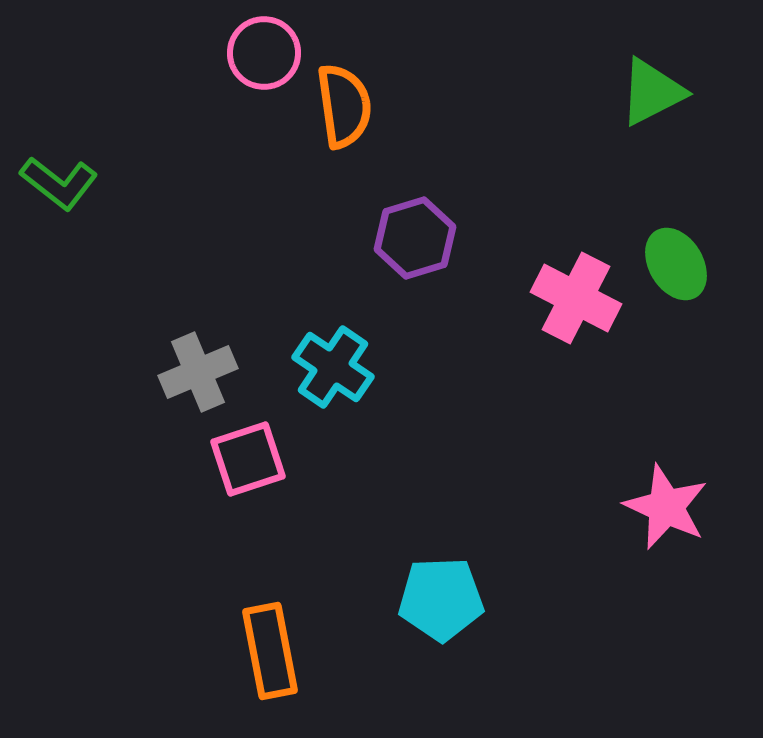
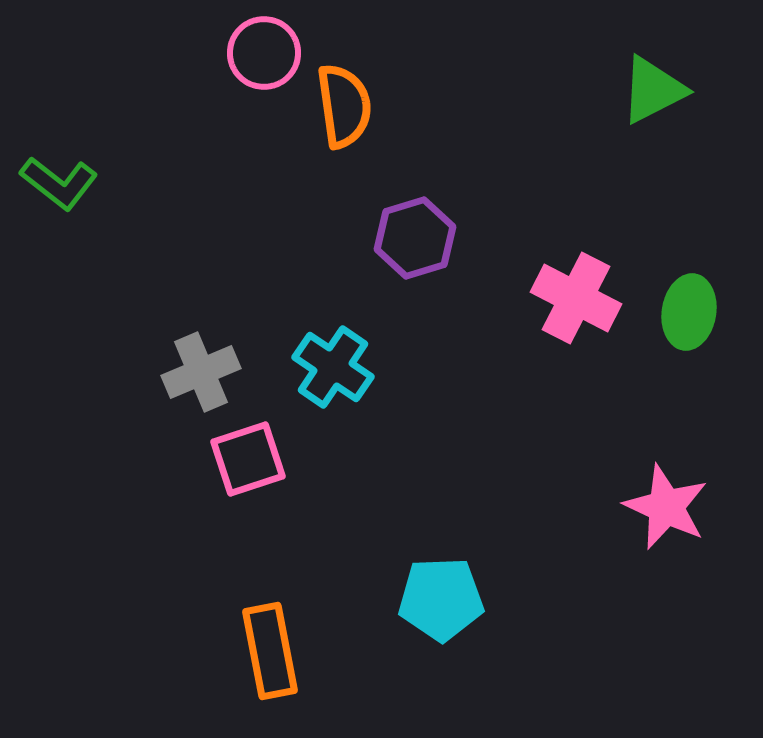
green triangle: moved 1 px right, 2 px up
green ellipse: moved 13 px right, 48 px down; rotated 40 degrees clockwise
gray cross: moved 3 px right
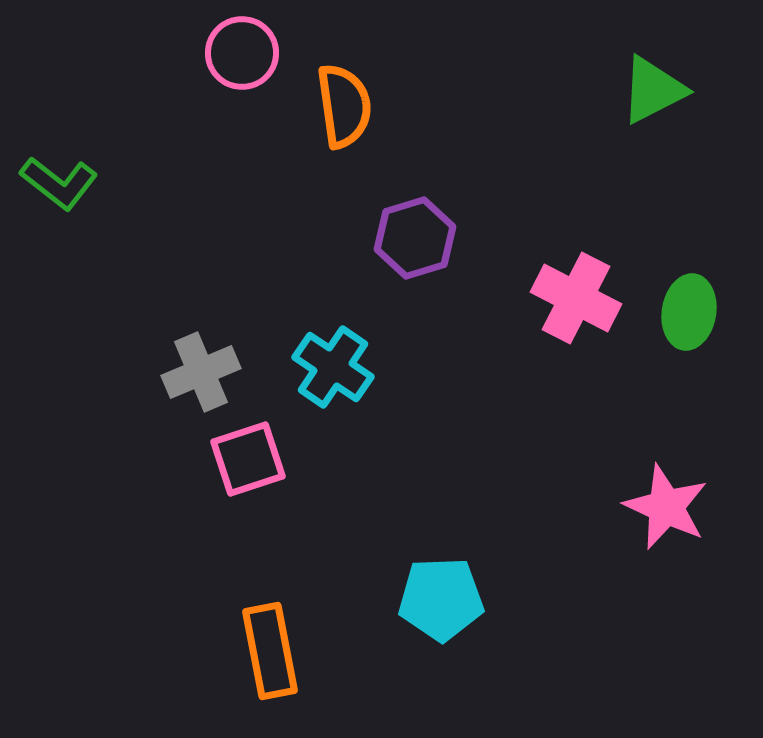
pink circle: moved 22 px left
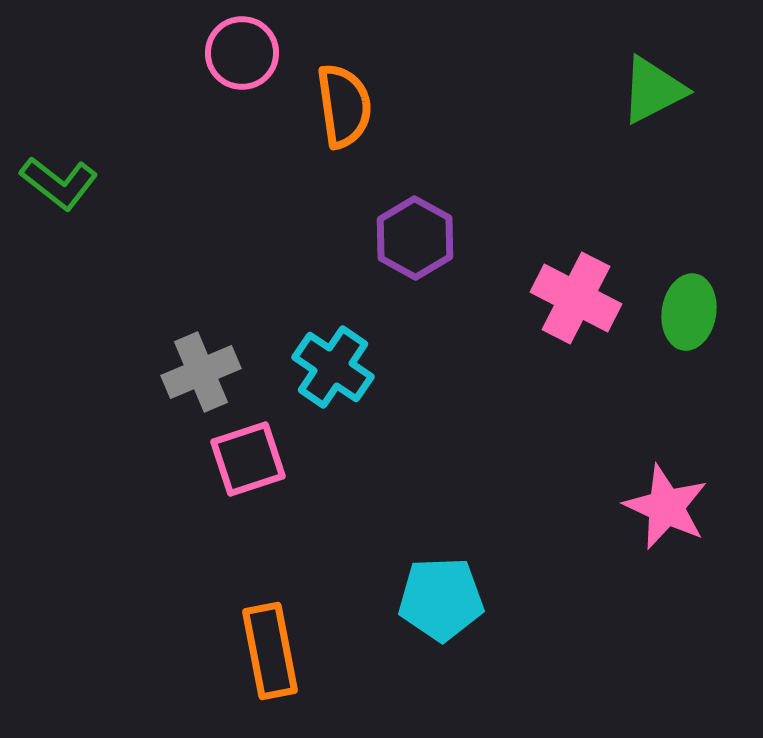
purple hexagon: rotated 14 degrees counterclockwise
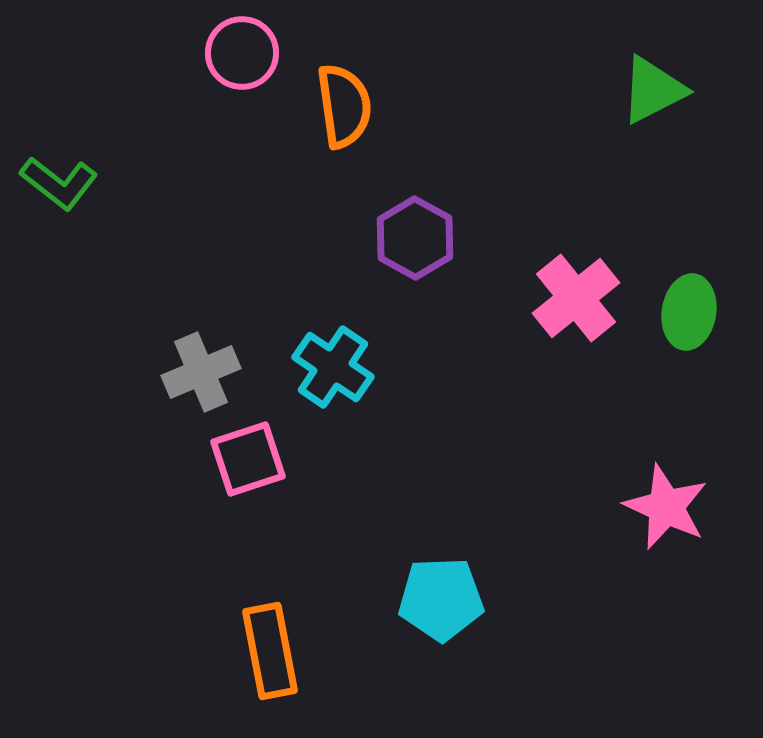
pink cross: rotated 24 degrees clockwise
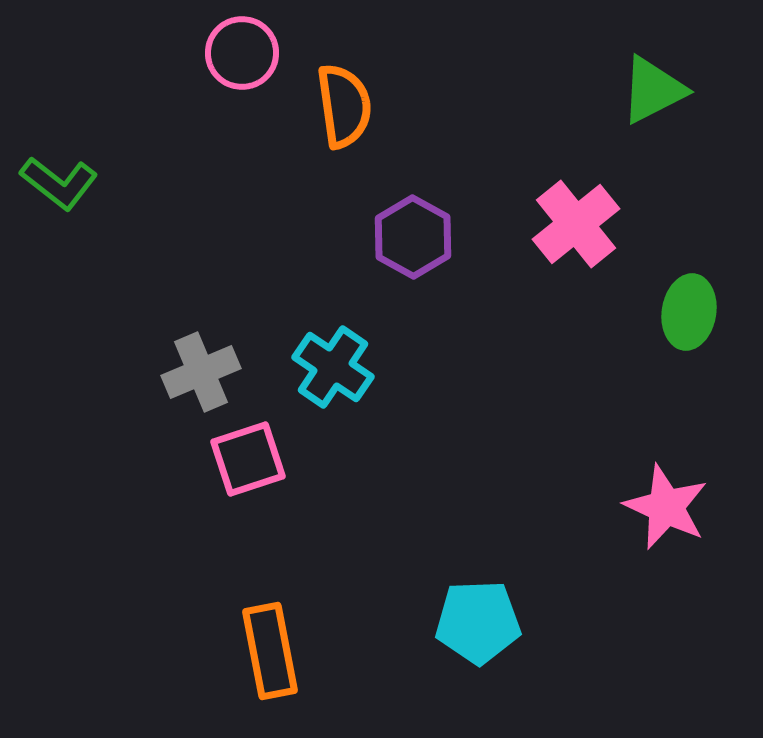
purple hexagon: moved 2 px left, 1 px up
pink cross: moved 74 px up
cyan pentagon: moved 37 px right, 23 px down
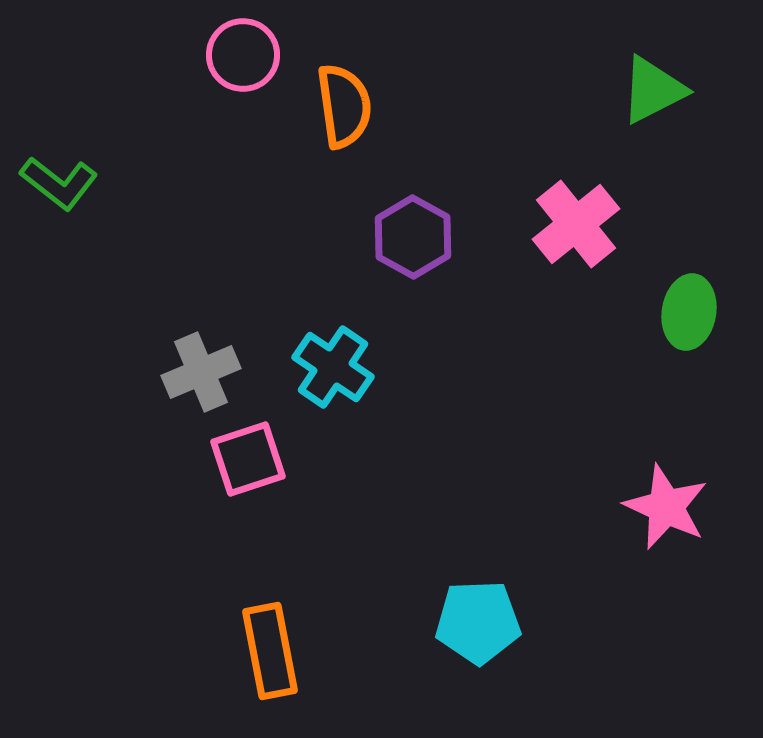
pink circle: moved 1 px right, 2 px down
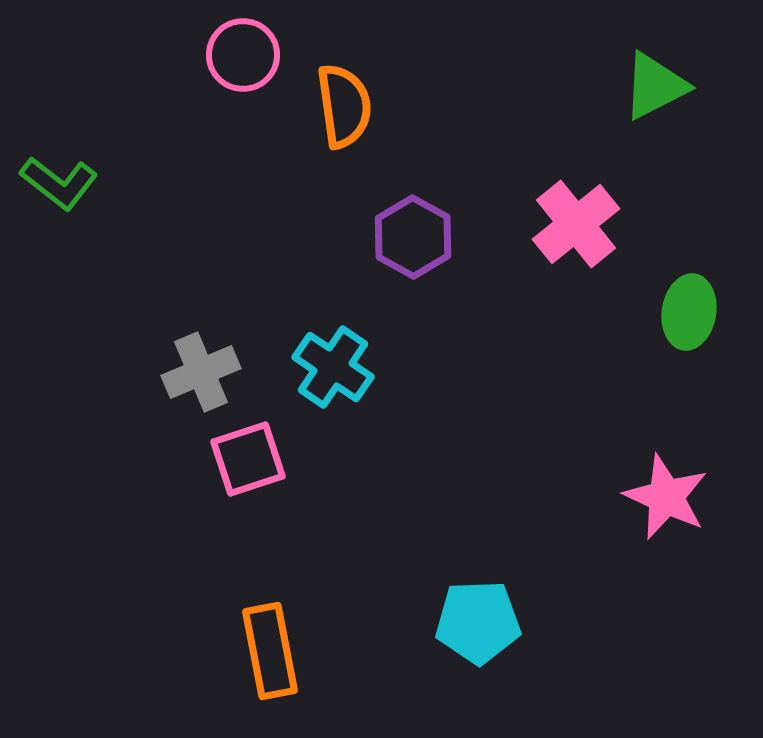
green triangle: moved 2 px right, 4 px up
pink star: moved 10 px up
